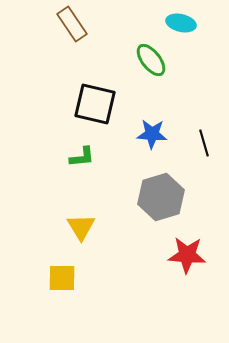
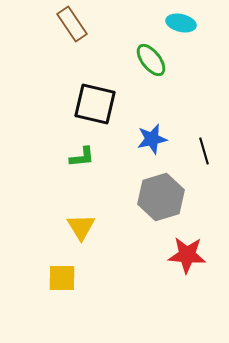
blue star: moved 5 px down; rotated 16 degrees counterclockwise
black line: moved 8 px down
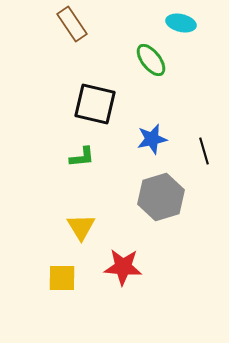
red star: moved 64 px left, 12 px down
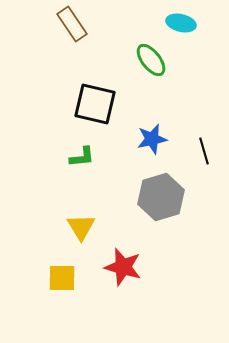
red star: rotated 12 degrees clockwise
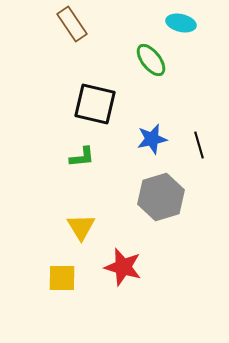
black line: moved 5 px left, 6 px up
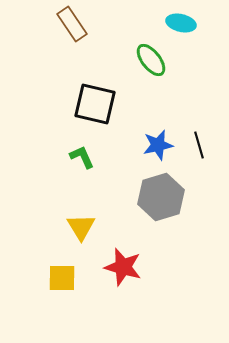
blue star: moved 6 px right, 6 px down
green L-shape: rotated 108 degrees counterclockwise
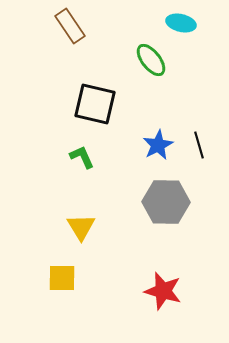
brown rectangle: moved 2 px left, 2 px down
blue star: rotated 16 degrees counterclockwise
gray hexagon: moved 5 px right, 5 px down; rotated 18 degrees clockwise
red star: moved 40 px right, 24 px down
